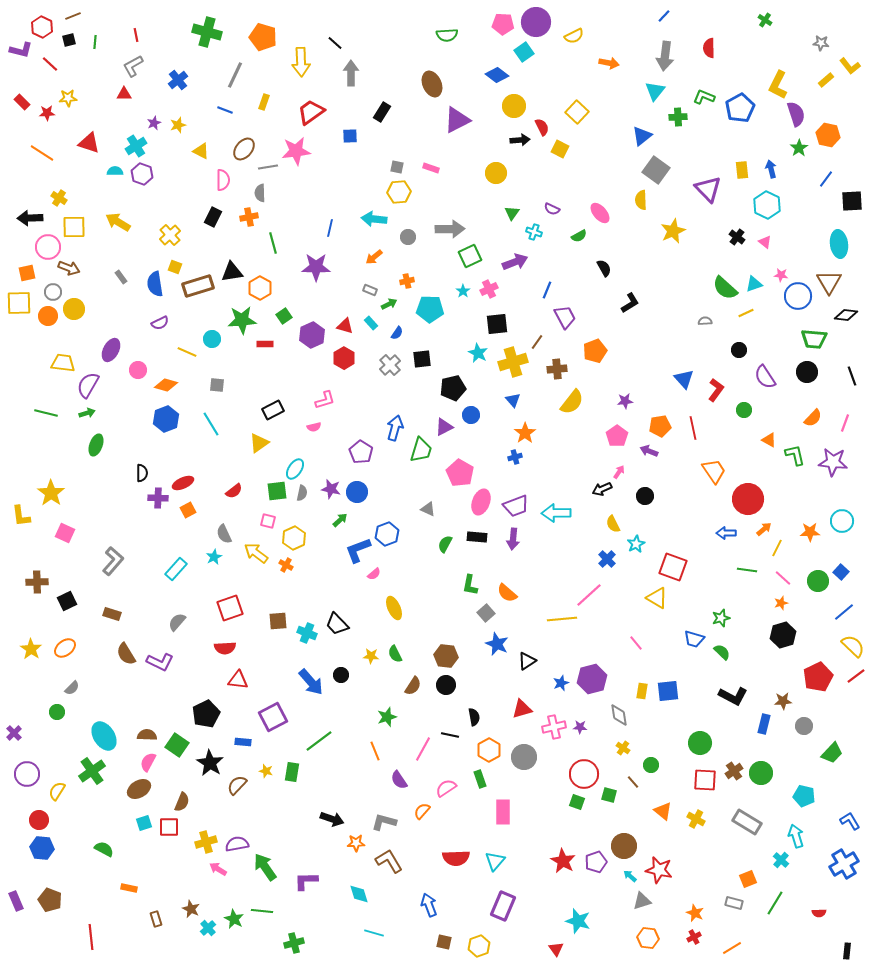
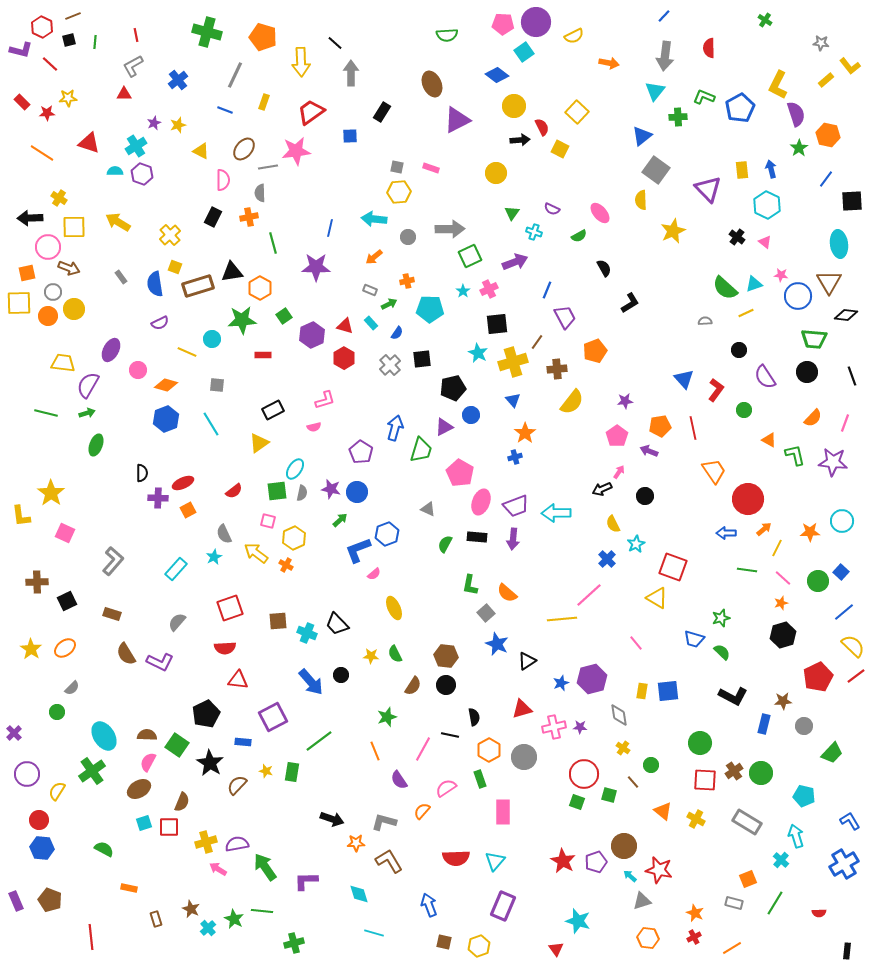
red rectangle at (265, 344): moved 2 px left, 11 px down
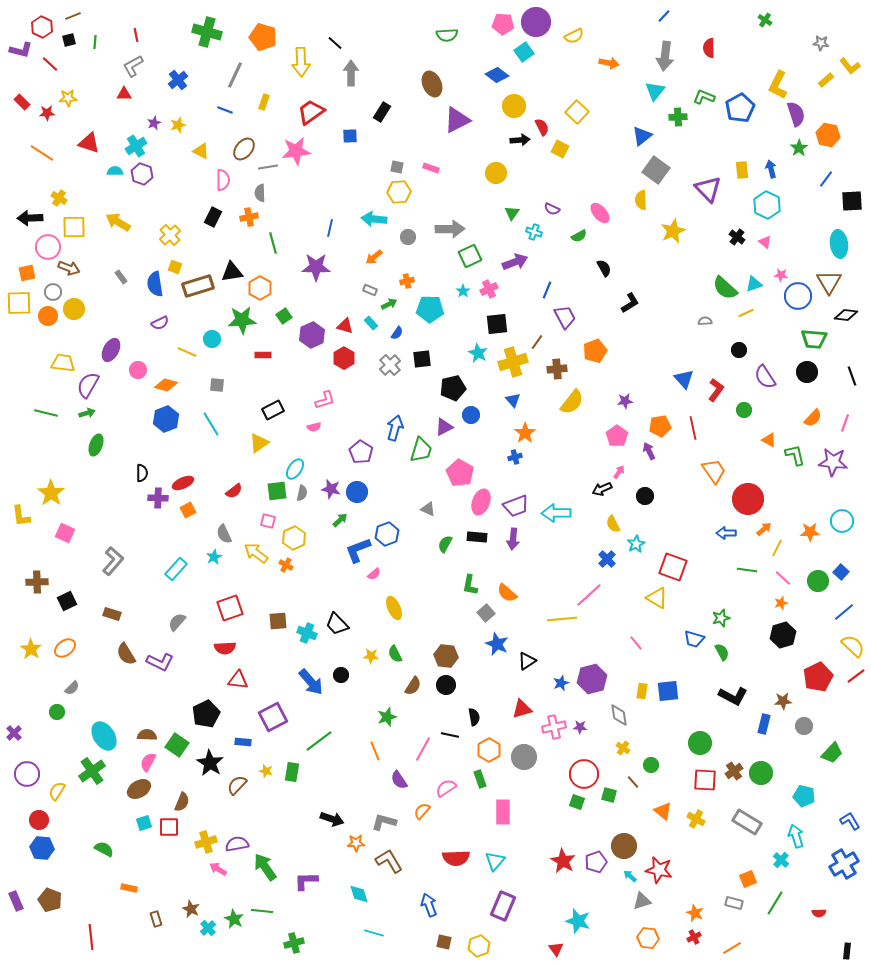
purple arrow at (649, 451): rotated 42 degrees clockwise
green semicircle at (722, 652): rotated 18 degrees clockwise
